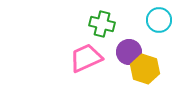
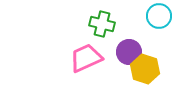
cyan circle: moved 4 px up
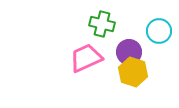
cyan circle: moved 15 px down
yellow hexagon: moved 12 px left, 3 px down
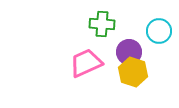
green cross: rotated 10 degrees counterclockwise
pink trapezoid: moved 5 px down
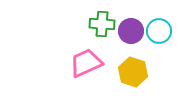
purple circle: moved 2 px right, 21 px up
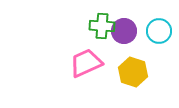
green cross: moved 2 px down
purple circle: moved 7 px left
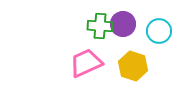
green cross: moved 2 px left
purple circle: moved 1 px left, 7 px up
yellow hexagon: moved 6 px up
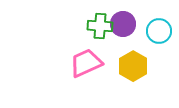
yellow hexagon: rotated 12 degrees clockwise
